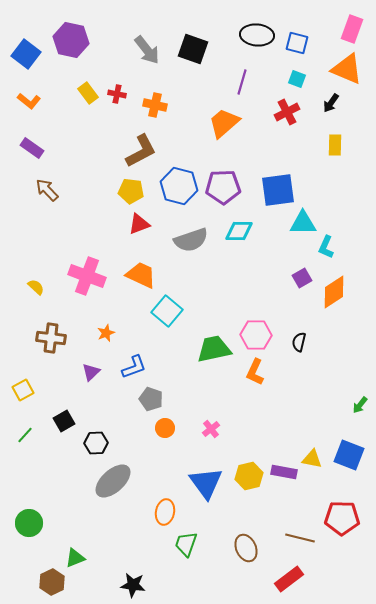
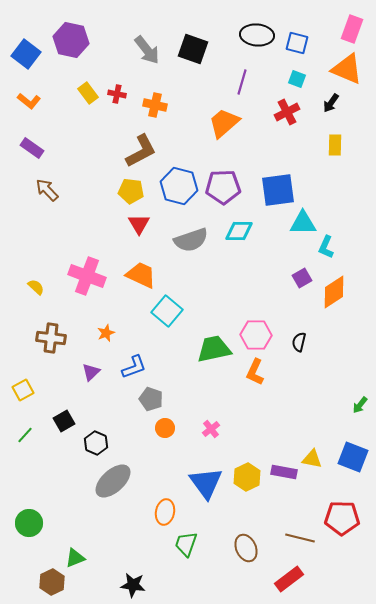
red triangle at (139, 224): rotated 40 degrees counterclockwise
black hexagon at (96, 443): rotated 25 degrees clockwise
blue square at (349, 455): moved 4 px right, 2 px down
yellow hexagon at (249, 476): moved 2 px left, 1 px down; rotated 12 degrees counterclockwise
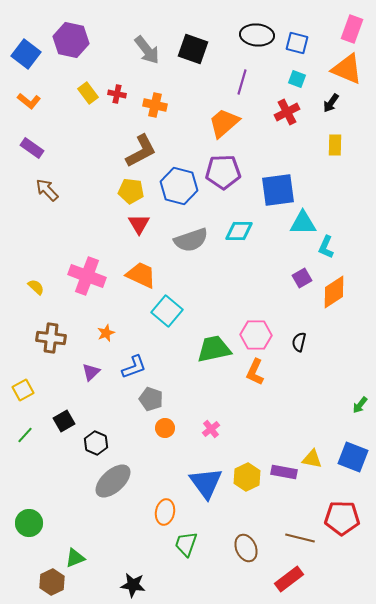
purple pentagon at (223, 187): moved 15 px up
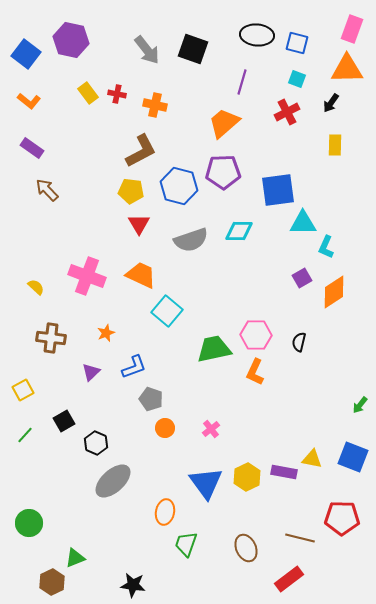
orange triangle at (347, 69): rotated 24 degrees counterclockwise
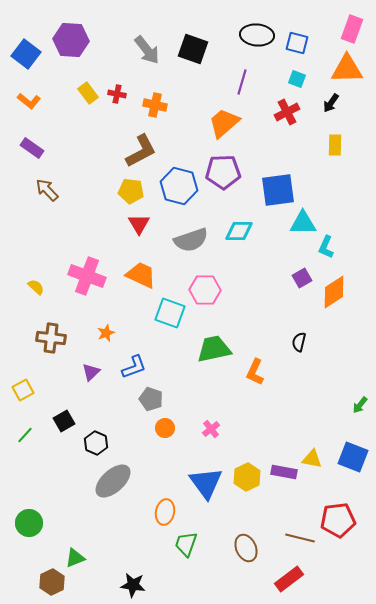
purple hexagon at (71, 40): rotated 8 degrees counterclockwise
cyan square at (167, 311): moved 3 px right, 2 px down; rotated 20 degrees counterclockwise
pink hexagon at (256, 335): moved 51 px left, 45 px up
red pentagon at (342, 518): moved 4 px left, 2 px down; rotated 8 degrees counterclockwise
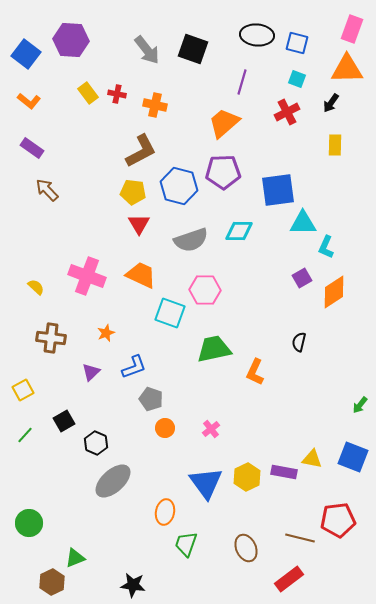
yellow pentagon at (131, 191): moved 2 px right, 1 px down
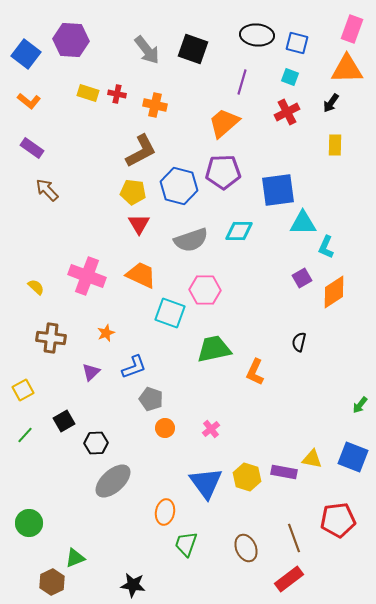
cyan square at (297, 79): moved 7 px left, 2 px up
yellow rectangle at (88, 93): rotated 35 degrees counterclockwise
black hexagon at (96, 443): rotated 25 degrees counterclockwise
yellow hexagon at (247, 477): rotated 16 degrees counterclockwise
brown line at (300, 538): moved 6 px left; rotated 56 degrees clockwise
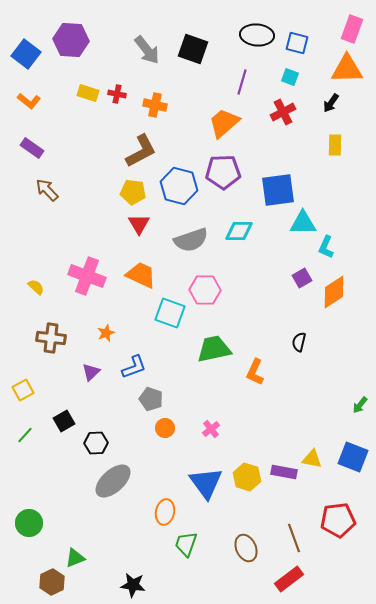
red cross at (287, 112): moved 4 px left
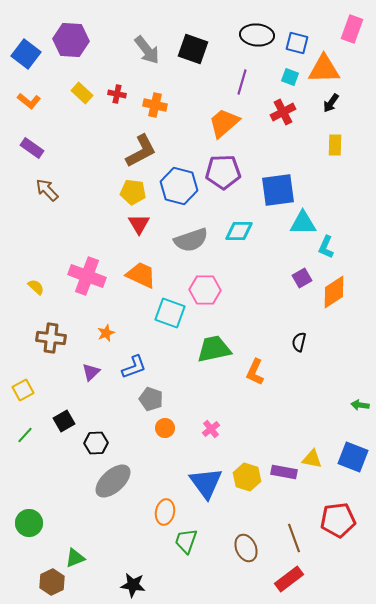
orange triangle at (347, 69): moved 23 px left
yellow rectangle at (88, 93): moved 6 px left; rotated 25 degrees clockwise
green arrow at (360, 405): rotated 60 degrees clockwise
green trapezoid at (186, 544): moved 3 px up
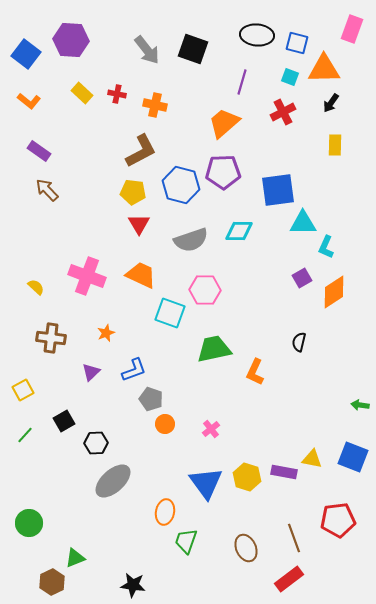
purple rectangle at (32, 148): moved 7 px right, 3 px down
blue hexagon at (179, 186): moved 2 px right, 1 px up
blue L-shape at (134, 367): moved 3 px down
orange circle at (165, 428): moved 4 px up
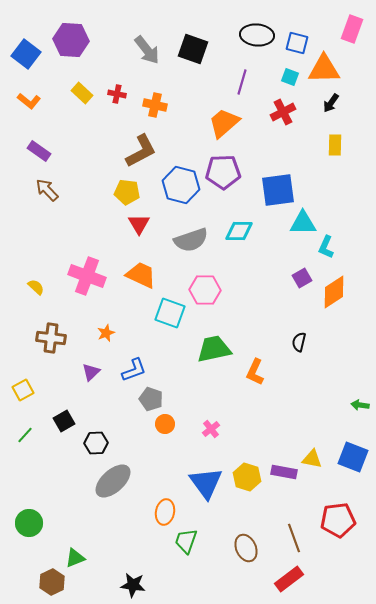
yellow pentagon at (133, 192): moved 6 px left
